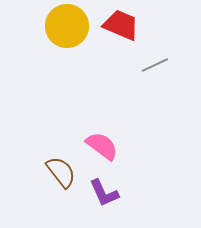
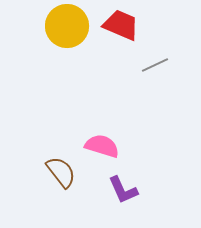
pink semicircle: rotated 20 degrees counterclockwise
purple L-shape: moved 19 px right, 3 px up
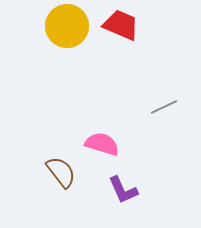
gray line: moved 9 px right, 42 px down
pink semicircle: moved 2 px up
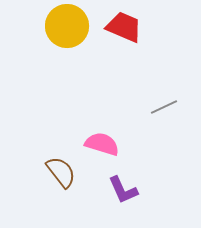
red trapezoid: moved 3 px right, 2 px down
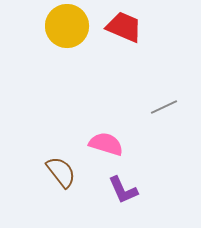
pink semicircle: moved 4 px right
